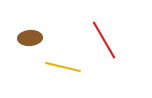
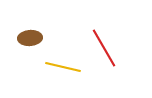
red line: moved 8 px down
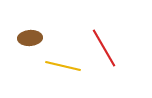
yellow line: moved 1 px up
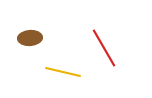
yellow line: moved 6 px down
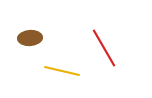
yellow line: moved 1 px left, 1 px up
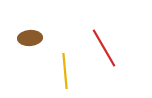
yellow line: moved 3 px right; rotated 72 degrees clockwise
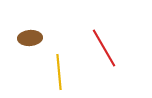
yellow line: moved 6 px left, 1 px down
